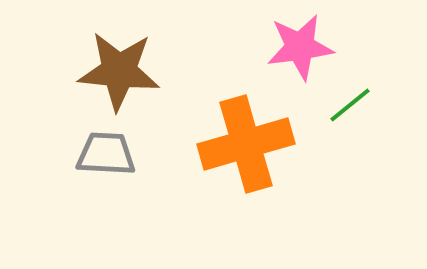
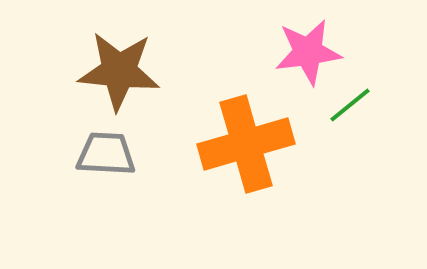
pink star: moved 8 px right, 5 px down
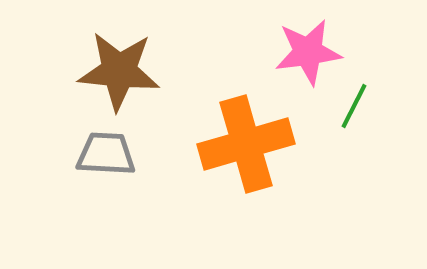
green line: moved 4 px right, 1 px down; rotated 24 degrees counterclockwise
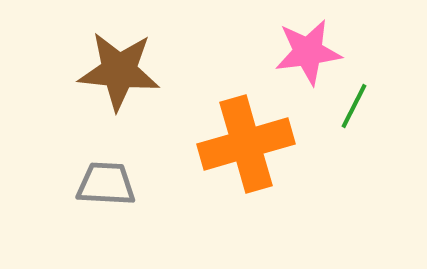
gray trapezoid: moved 30 px down
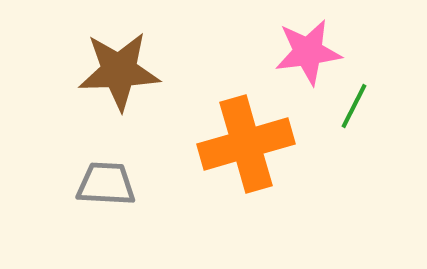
brown star: rotated 8 degrees counterclockwise
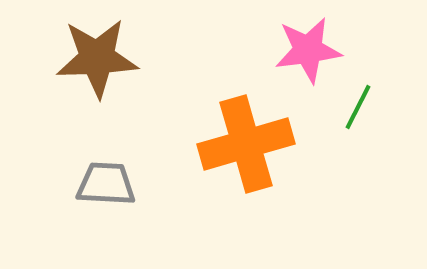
pink star: moved 2 px up
brown star: moved 22 px left, 13 px up
green line: moved 4 px right, 1 px down
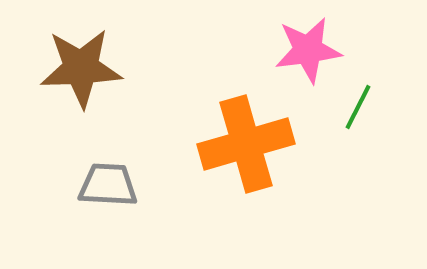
brown star: moved 16 px left, 10 px down
gray trapezoid: moved 2 px right, 1 px down
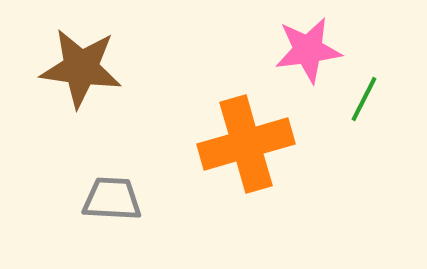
brown star: rotated 10 degrees clockwise
green line: moved 6 px right, 8 px up
gray trapezoid: moved 4 px right, 14 px down
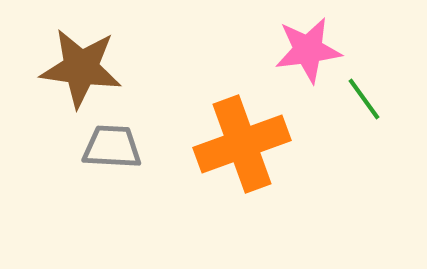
green line: rotated 63 degrees counterclockwise
orange cross: moved 4 px left; rotated 4 degrees counterclockwise
gray trapezoid: moved 52 px up
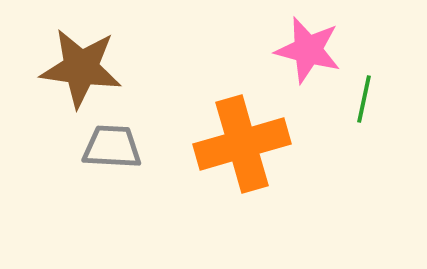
pink star: rotated 22 degrees clockwise
green line: rotated 48 degrees clockwise
orange cross: rotated 4 degrees clockwise
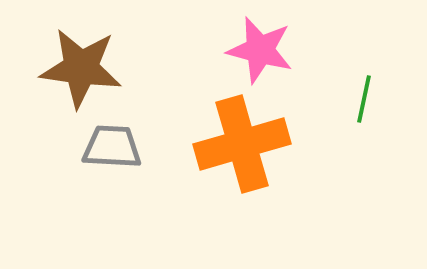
pink star: moved 48 px left
